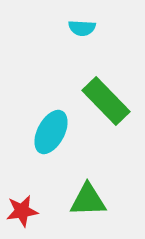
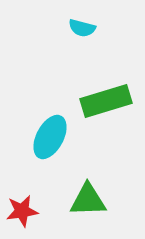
cyan semicircle: rotated 12 degrees clockwise
green rectangle: rotated 63 degrees counterclockwise
cyan ellipse: moved 1 px left, 5 px down
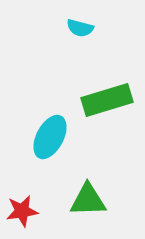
cyan semicircle: moved 2 px left
green rectangle: moved 1 px right, 1 px up
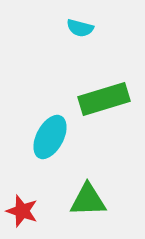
green rectangle: moved 3 px left, 1 px up
red star: rotated 28 degrees clockwise
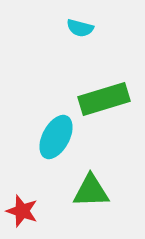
cyan ellipse: moved 6 px right
green triangle: moved 3 px right, 9 px up
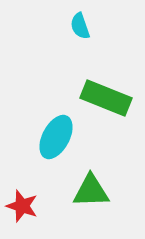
cyan semicircle: moved 2 px up; rotated 56 degrees clockwise
green rectangle: moved 2 px right, 1 px up; rotated 39 degrees clockwise
red star: moved 5 px up
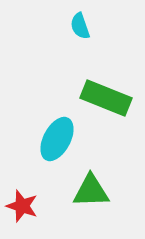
cyan ellipse: moved 1 px right, 2 px down
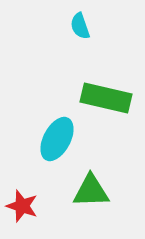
green rectangle: rotated 9 degrees counterclockwise
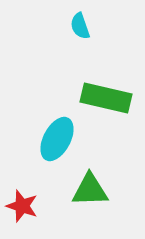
green triangle: moved 1 px left, 1 px up
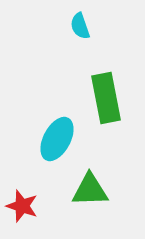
green rectangle: rotated 66 degrees clockwise
